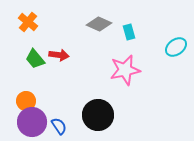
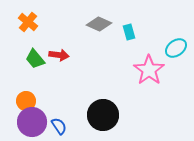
cyan ellipse: moved 1 px down
pink star: moved 24 px right; rotated 24 degrees counterclockwise
black circle: moved 5 px right
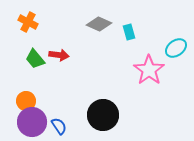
orange cross: rotated 12 degrees counterclockwise
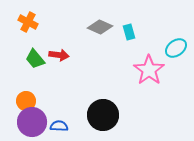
gray diamond: moved 1 px right, 3 px down
blue semicircle: rotated 54 degrees counterclockwise
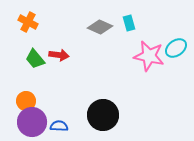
cyan rectangle: moved 9 px up
pink star: moved 14 px up; rotated 24 degrees counterclockwise
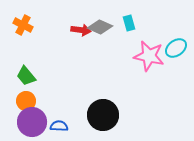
orange cross: moved 5 px left, 3 px down
red arrow: moved 22 px right, 25 px up
green trapezoid: moved 9 px left, 17 px down
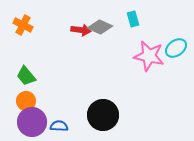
cyan rectangle: moved 4 px right, 4 px up
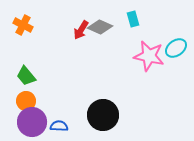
red arrow: rotated 114 degrees clockwise
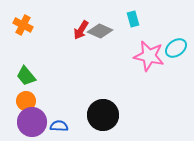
gray diamond: moved 4 px down
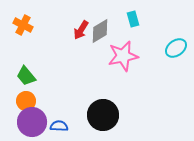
gray diamond: rotated 55 degrees counterclockwise
pink star: moved 26 px left; rotated 24 degrees counterclockwise
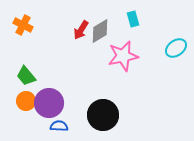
purple circle: moved 17 px right, 19 px up
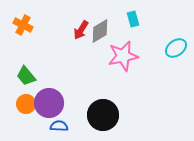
orange circle: moved 3 px down
